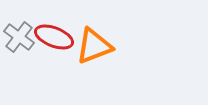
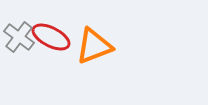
red ellipse: moved 3 px left; rotated 6 degrees clockwise
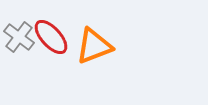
red ellipse: rotated 21 degrees clockwise
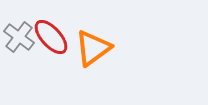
orange triangle: moved 1 px left, 2 px down; rotated 15 degrees counterclockwise
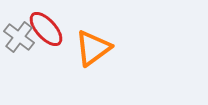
red ellipse: moved 5 px left, 8 px up
